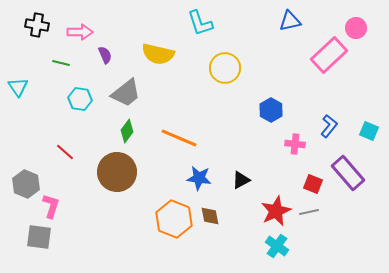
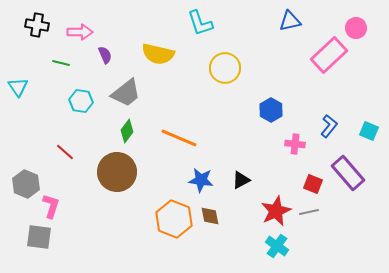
cyan hexagon: moved 1 px right, 2 px down
blue star: moved 2 px right, 2 px down
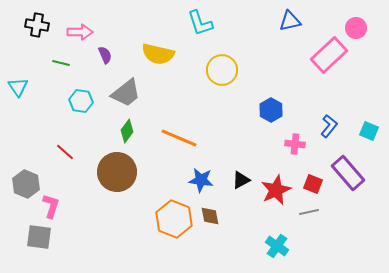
yellow circle: moved 3 px left, 2 px down
red star: moved 21 px up
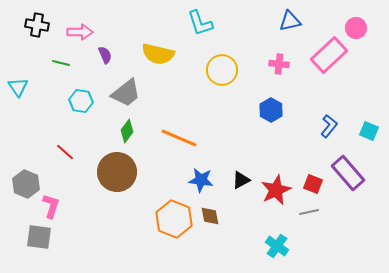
pink cross: moved 16 px left, 80 px up
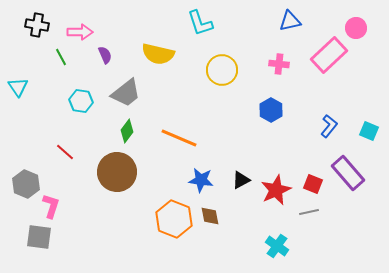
green line: moved 6 px up; rotated 48 degrees clockwise
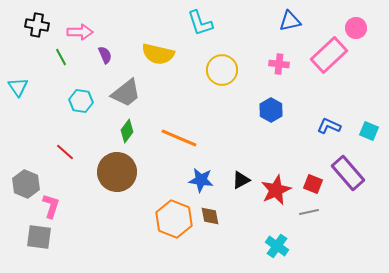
blue L-shape: rotated 105 degrees counterclockwise
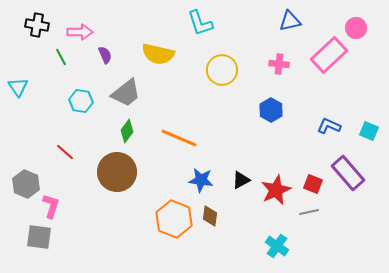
brown diamond: rotated 20 degrees clockwise
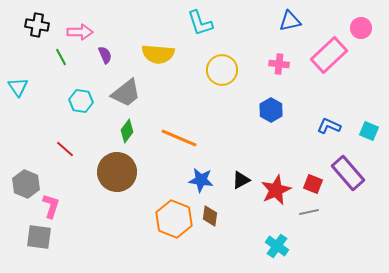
pink circle: moved 5 px right
yellow semicircle: rotated 8 degrees counterclockwise
red line: moved 3 px up
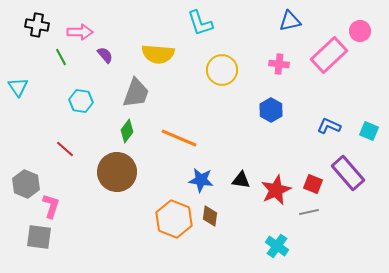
pink circle: moved 1 px left, 3 px down
purple semicircle: rotated 18 degrees counterclockwise
gray trapezoid: moved 10 px right; rotated 32 degrees counterclockwise
black triangle: rotated 36 degrees clockwise
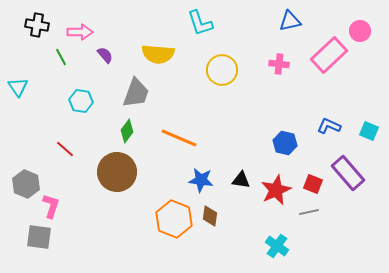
blue hexagon: moved 14 px right, 33 px down; rotated 15 degrees counterclockwise
